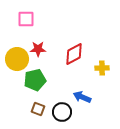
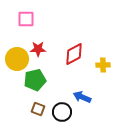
yellow cross: moved 1 px right, 3 px up
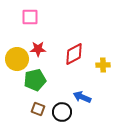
pink square: moved 4 px right, 2 px up
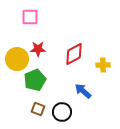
green pentagon: rotated 10 degrees counterclockwise
blue arrow: moved 1 px right, 6 px up; rotated 18 degrees clockwise
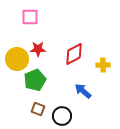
black circle: moved 4 px down
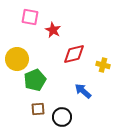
pink square: rotated 12 degrees clockwise
red star: moved 15 px right, 19 px up; rotated 28 degrees clockwise
red diamond: rotated 15 degrees clockwise
yellow cross: rotated 16 degrees clockwise
brown square: rotated 24 degrees counterclockwise
black circle: moved 1 px down
